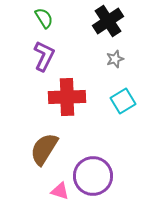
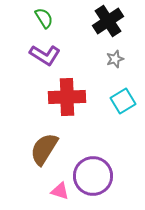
purple L-shape: moved 1 px right, 1 px up; rotated 96 degrees clockwise
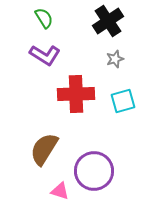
red cross: moved 9 px right, 3 px up
cyan square: rotated 15 degrees clockwise
purple circle: moved 1 px right, 5 px up
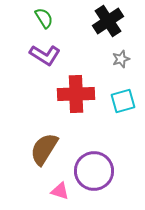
gray star: moved 6 px right
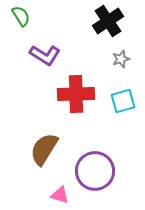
green semicircle: moved 23 px left, 2 px up
purple circle: moved 1 px right
pink triangle: moved 4 px down
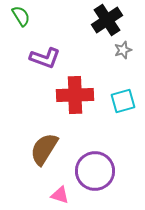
black cross: moved 1 px left, 1 px up
purple L-shape: moved 3 px down; rotated 12 degrees counterclockwise
gray star: moved 2 px right, 9 px up
red cross: moved 1 px left, 1 px down
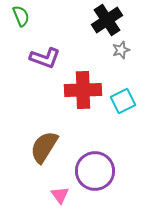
green semicircle: rotated 10 degrees clockwise
gray star: moved 2 px left
red cross: moved 8 px right, 5 px up
cyan square: rotated 10 degrees counterclockwise
brown semicircle: moved 2 px up
pink triangle: rotated 36 degrees clockwise
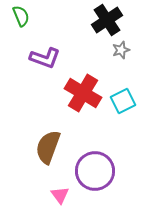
red cross: moved 3 px down; rotated 33 degrees clockwise
brown semicircle: moved 4 px right; rotated 12 degrees counterclockwise
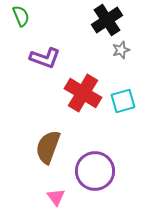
cyan square: rotated 10 degrees clockwise
pink triangle: moved 4 px left, 2 px down
